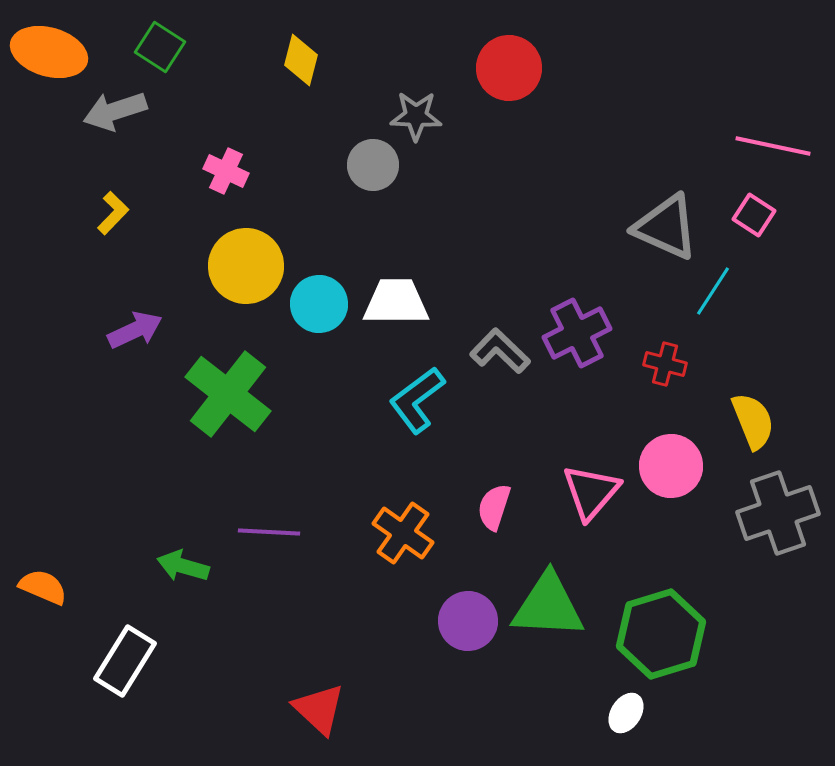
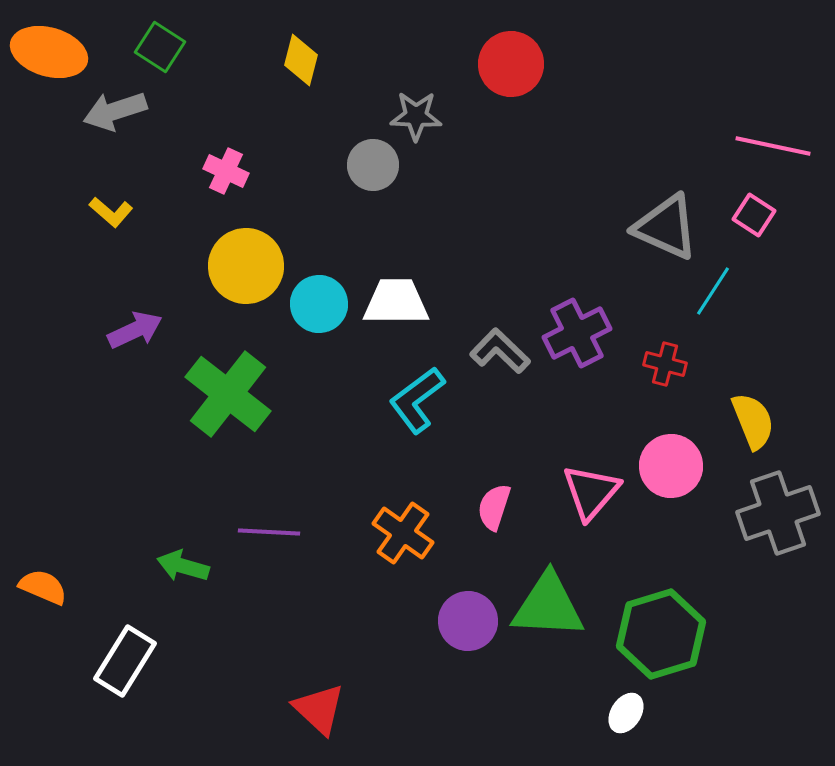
red circle: moved 2 px right, 4 px up
yellow L-shape: moved 2 px left, 1 px up; rotated 87 degrees clockwise
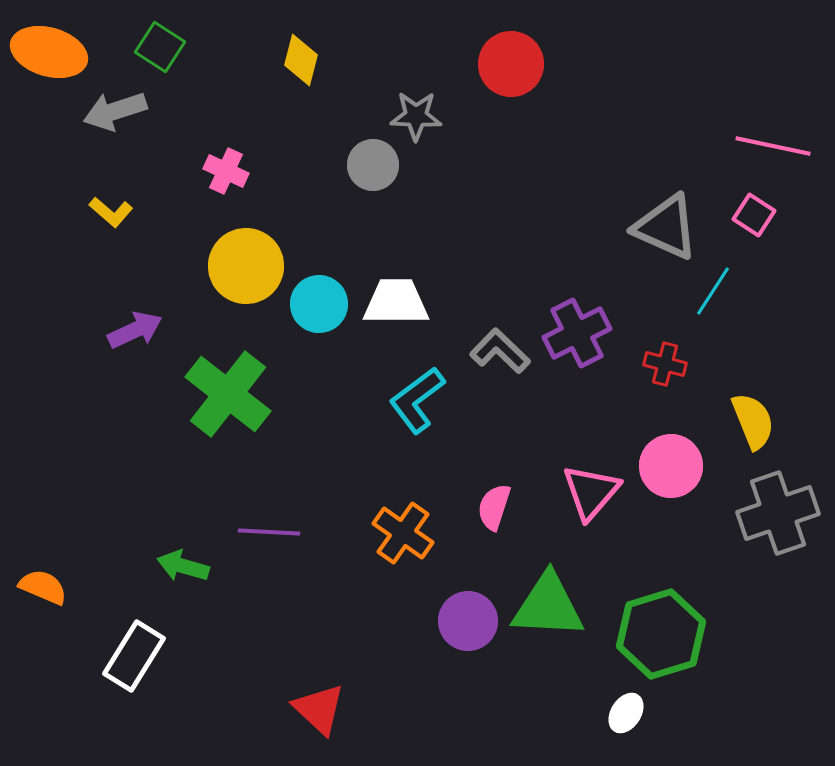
white rectangle: moved 9 px right, 5 px up
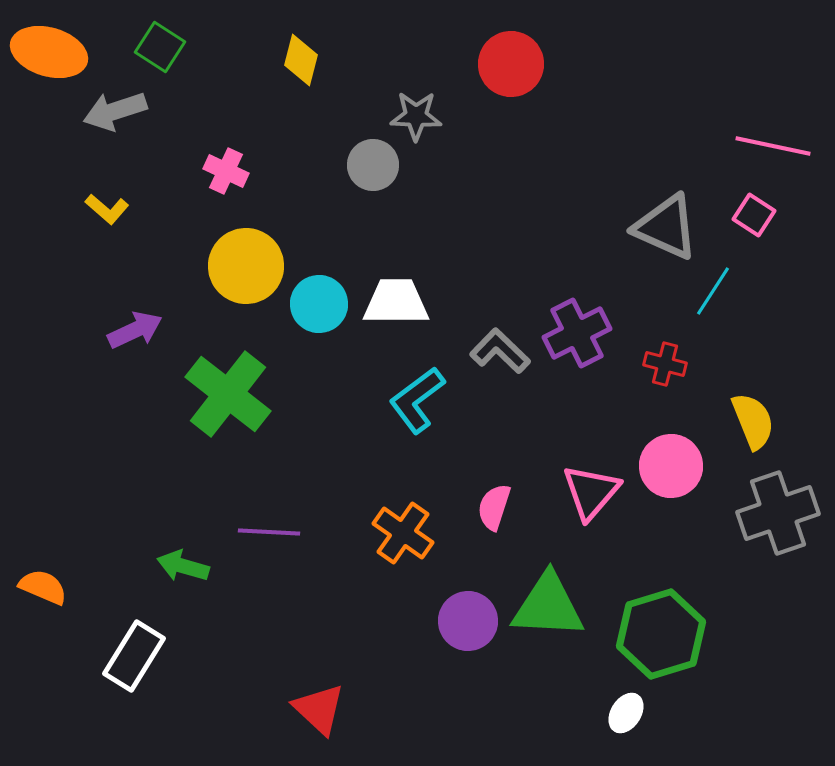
yellow L-shape: moved 4 px left, 3 px up
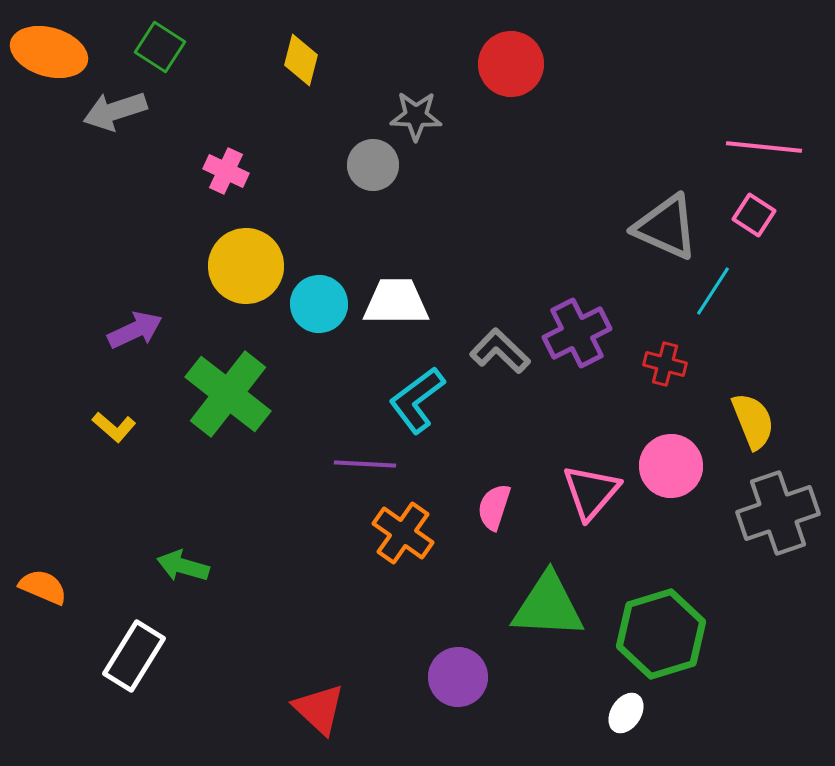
pink line: moved 9 px left, 1 px down; rotated 6 degrees counterclockwise
yellow L-shape: moved 7 px right, 218 px down
purple line: moved 96 px right, 68 px up
purple circle: moved 10 px left, 56 px down
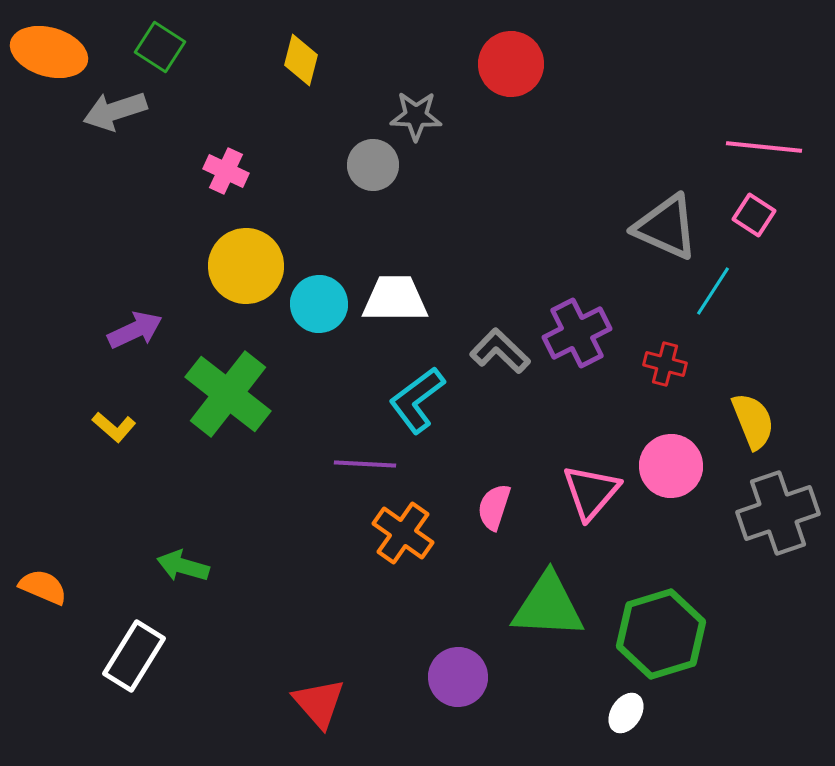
white trapezoid: moved 1 px left, 3 px up
red triangle: moved 6 px up; rotated 6 degrees clockwise
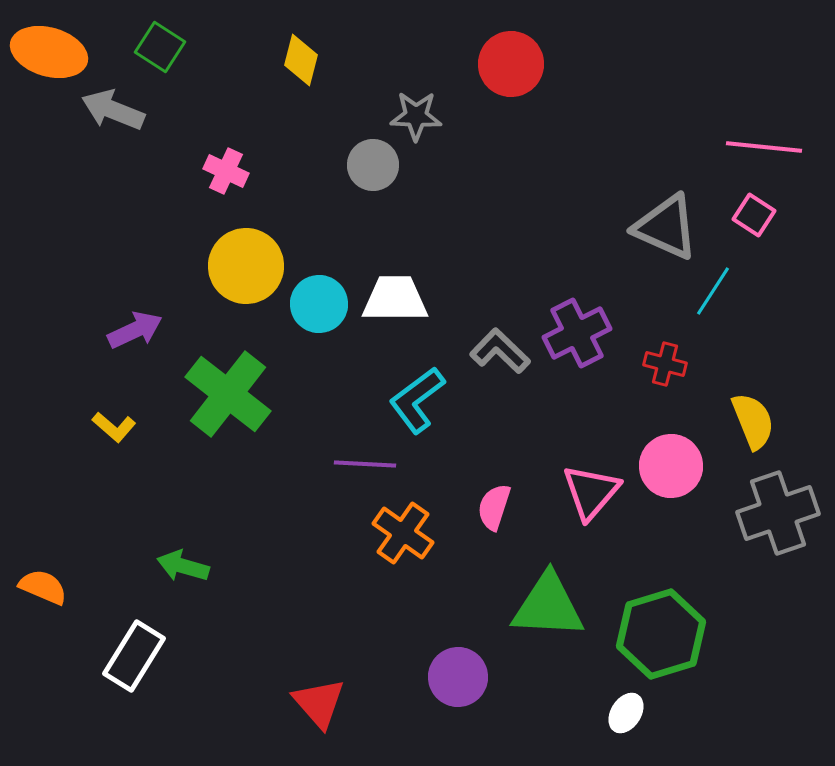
gray arrow: moved 2 px left, 1 px up; rotated 40 degrees clockwise
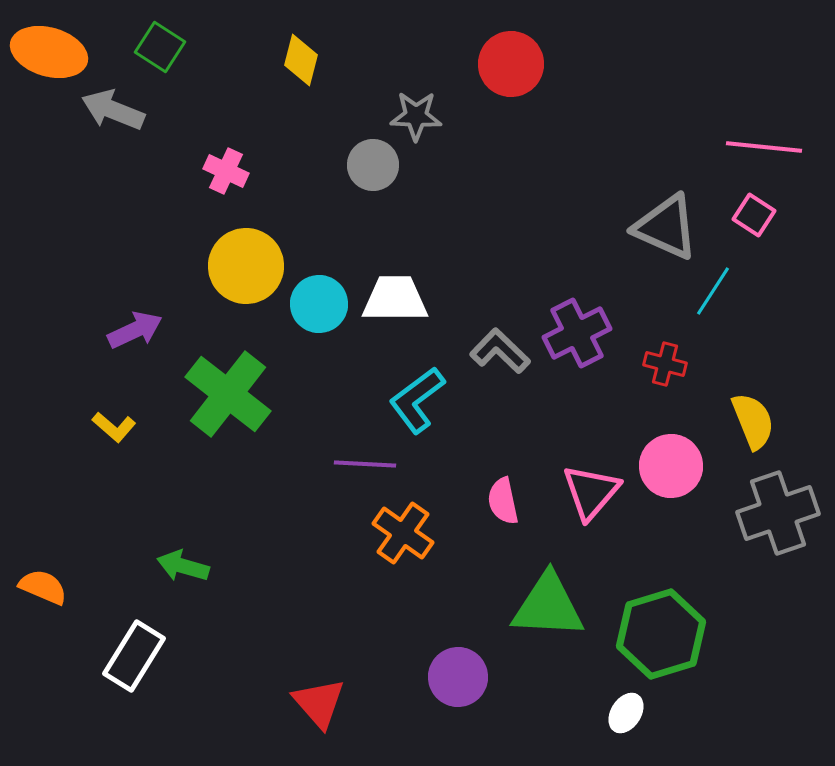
pink semicircle: moved 9 px right, 6 px up; rotated 30 degrees counterclockwise
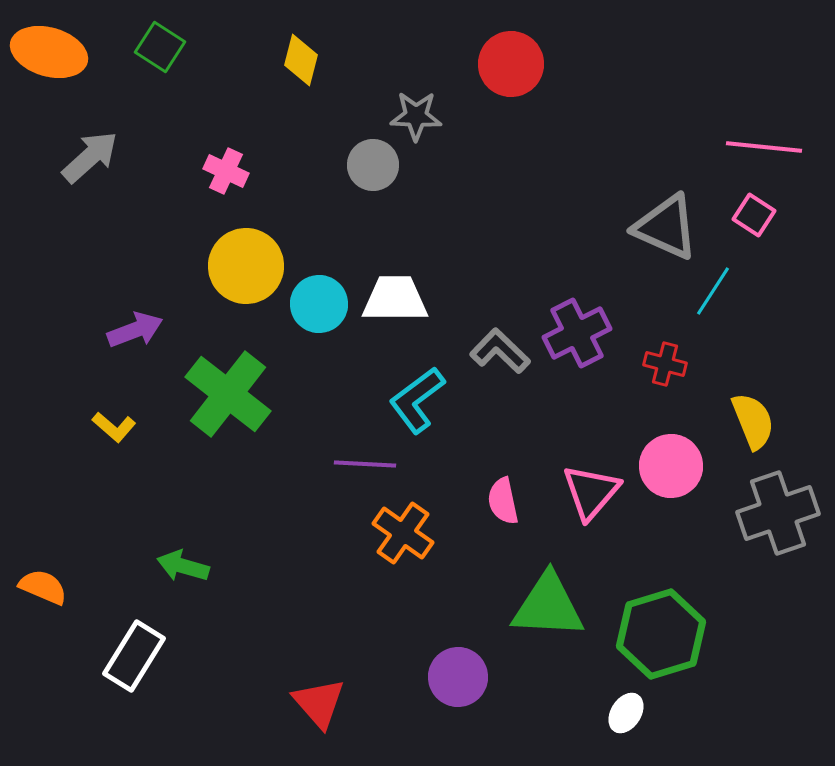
gray arrow: moved 23 px left, 47 px down; rotated 116 degrees clockwise
purple arrow: rotated 4 degrees clockwise
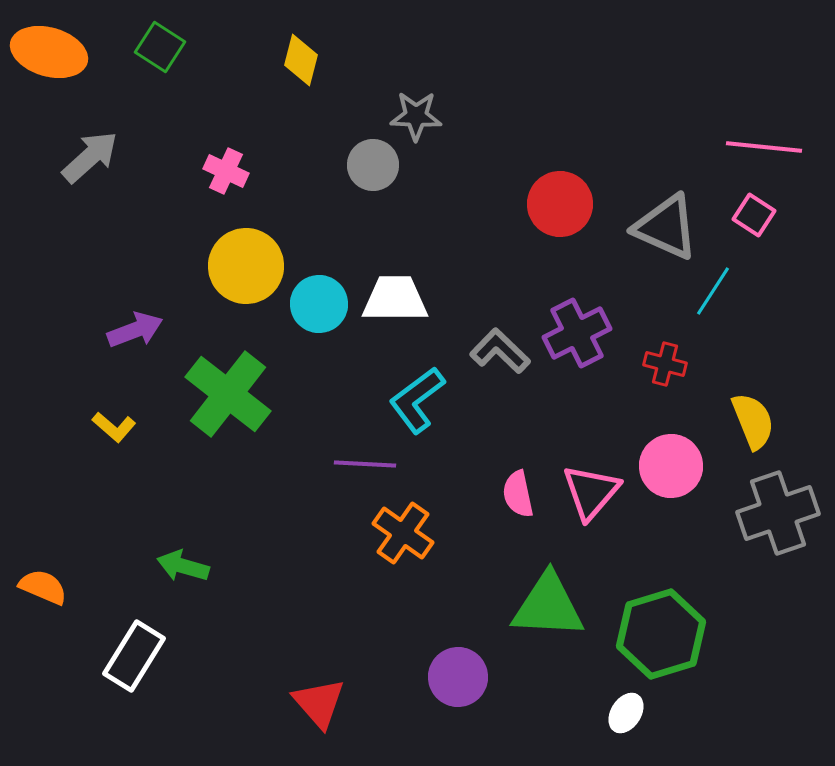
red circle: moved 49 px right, 140 px down
pink semicircle: moved 15 px right, 7 px up
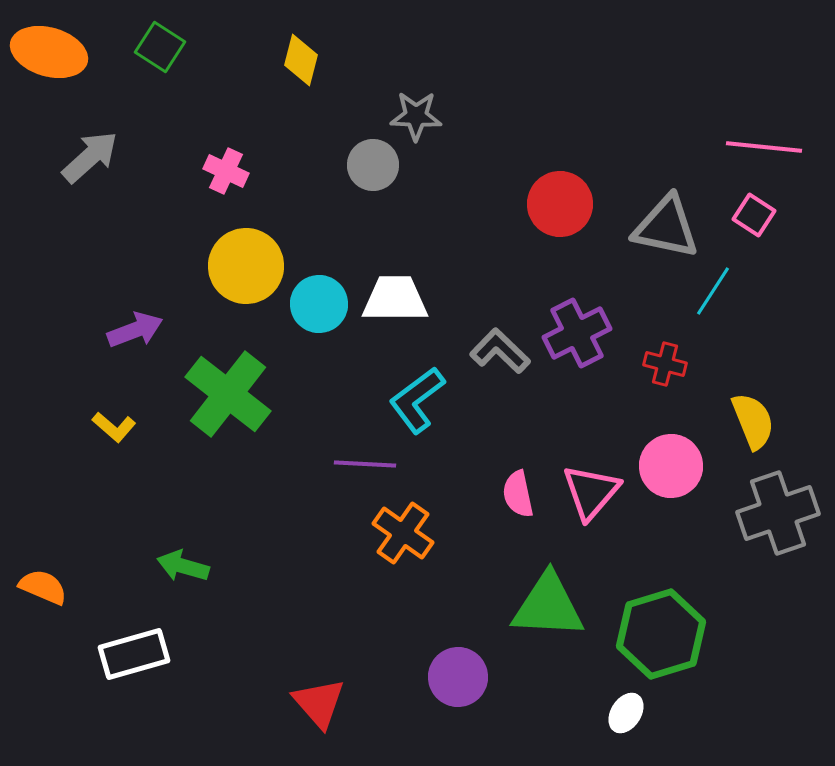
gray triangle: rotated 12 degrees counterclockwise
white rectangle: moved 2 px up; rotated 42 degrees clockwise
